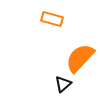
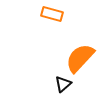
orange rectangle: moved 5 px up
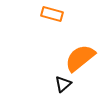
orange semicircle: rotated 8 degrees clockwise
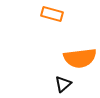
orange semicircle: rotated 148 degrees counterclockwise
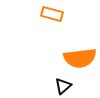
black triangle: moved 2 px down
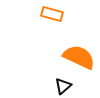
orange semicircle: moved 1 px left, 1 px up; rotated 148 degrees counterclockwise
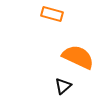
orange semicircle: moved 1 px left
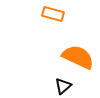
orange rectangle: moved 1 px right
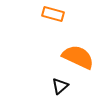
black triangle: moved 3 px left
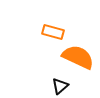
orange rectangle: moved 18 px down
